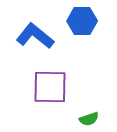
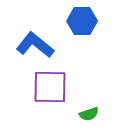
blue L-shape: moved 9 px down
green semicircle: moved 5 px up
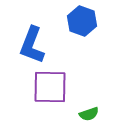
blue hexagon: rotated 20 degrees clockwise
blue L-shape: moved 3 px left; rotated 108 degrees counterclockwise
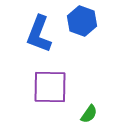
blue L-shape: moved 7 px right, 11 px up
green semicircle: rotated 36 degrees counterclockwise
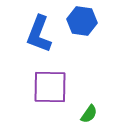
blue hexagon: rotated 12 degrees counterclockwise
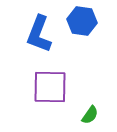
green semicircle: moved 1 px right, 1 px down
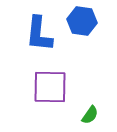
blue L-shape: rotated 15 degrees counterclockwise
